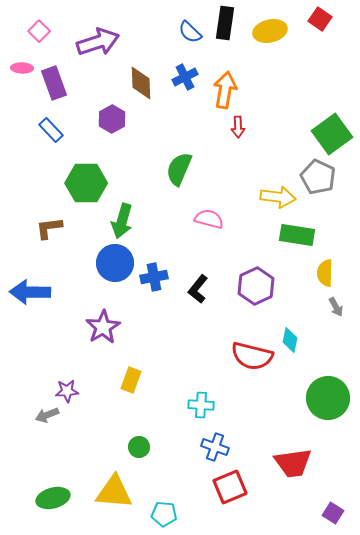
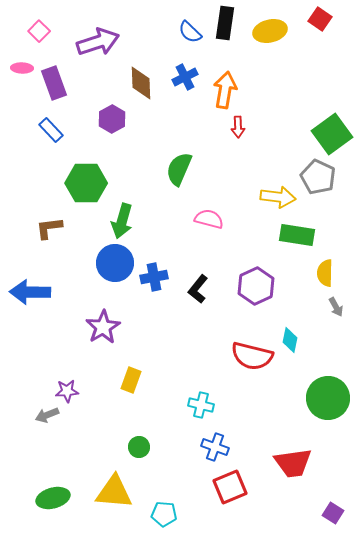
cyan cross at (201, 405): rotated 10 degrees clockwise
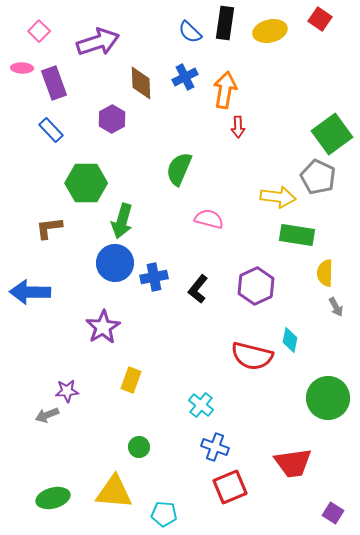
cyan cross at (201, 405): rotated 25 degrees clockwise
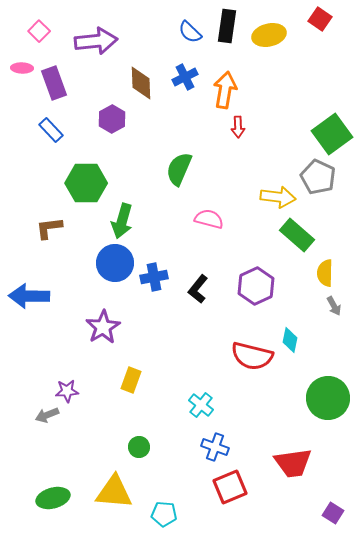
black rectangle at (225, 23): moved 2 px right, 3 px down
yellow ellipse at (270, 31): moved 1 px left, 4 px down
purple arrow at (98, 42): moved 2 px left, 1 px up; rotated 12 degrees clockwise
green rectangle at (297, 235): rotated 32 degrees clockwise
blue arrow at (30, 292): moved 1 px left, 4 px down
gray arrow at (336, 307): moved 2 px left, 1 px up
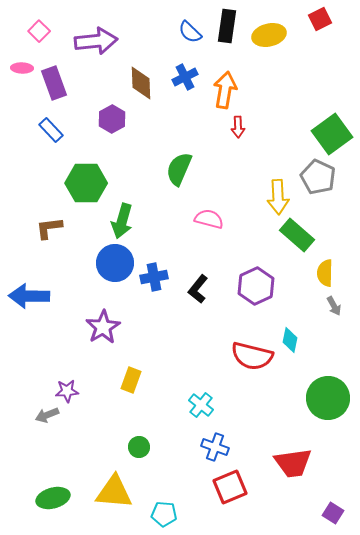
red square at (320, 19): rotated 30 degrees clockwise
yellow arrow at (278, 197): rotated 80 degrees clockwise
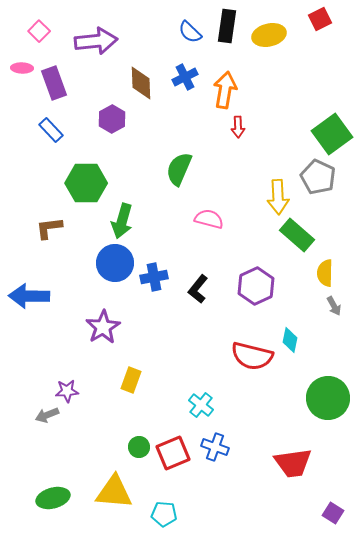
red square at (230, 487): moved 57 px left, 34 px up
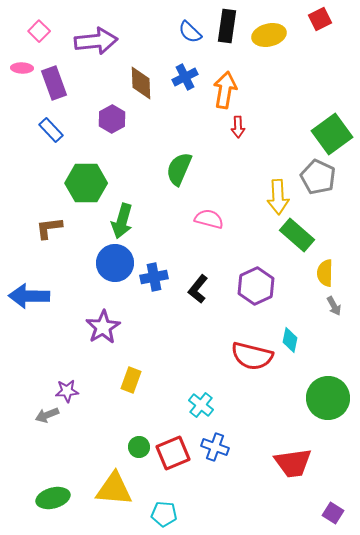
yellow triangle at (114, 492): moved 3 px up
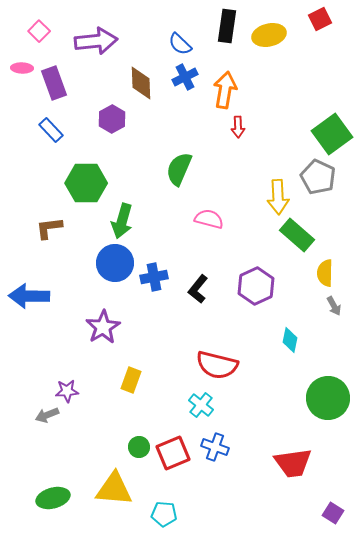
blue semicircle at (190, 32): moved 10 px left, 12 px down
red semicircle at (252, 356): moved 35 px left, 9 px down
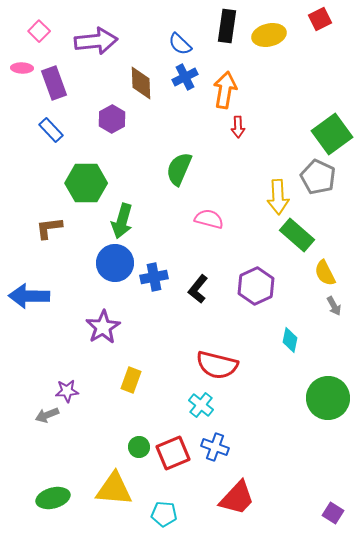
yellow semicircle at (325, 273): rotated 28 degrees counterclockwise
red trapezoid at (293, 463): moved 56 px left, 35 px down; rotated 39 degrees counterclockwise
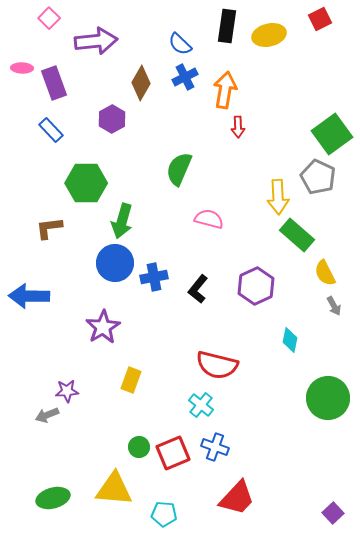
pink square at (39, 31): moved 10 px right, 13 px up
brown diamond at (141, 83): rotated 32 degrees clockwise
purple square at (333, 513): rotated 15 degrees clockwise
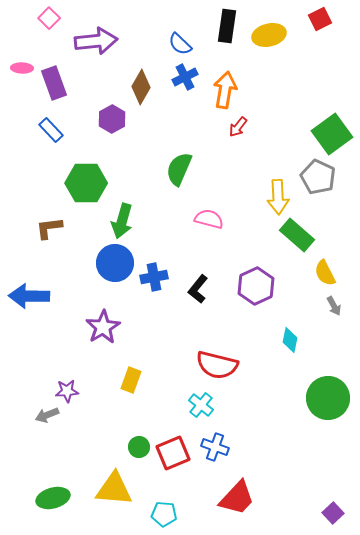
brown diamond at (141, 83): moved 4 px down
red arrow at (238, 127): rotated 40 degrees clockwise
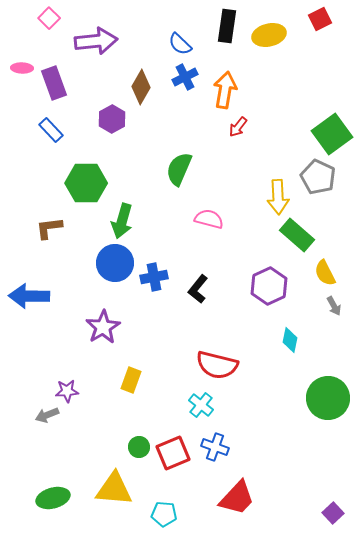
purple hexagon at (256, 286): moved 13 px right
